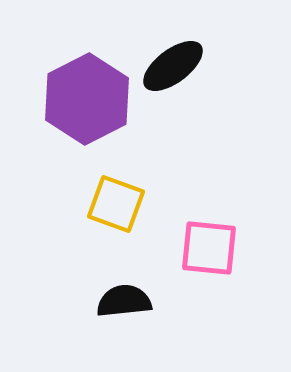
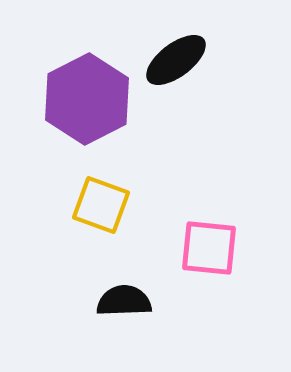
black ellipse: moved 3 px right, 6 px up
yellow square: moved 15 px left, 1 px down
black semicircle: rotated 4 degrees clockwise
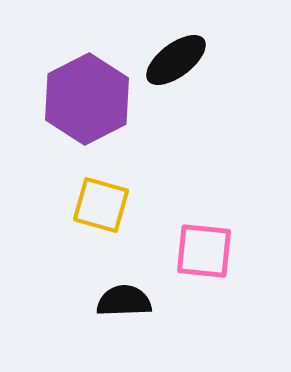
yellow square: rotated 4 degrees counterclockwise
pink square: moved 5 px left, 3 px down
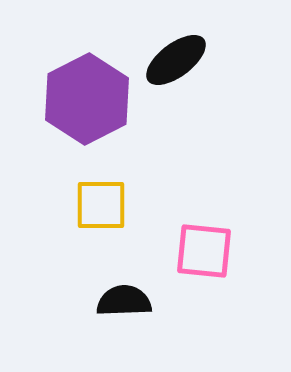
yellow square: rotated 16 degrees counterclockwise
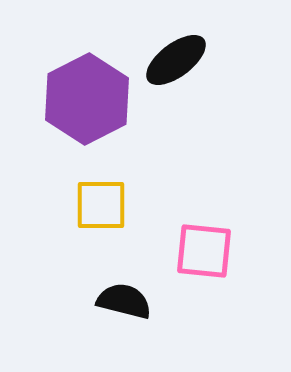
black semicircle: rotated 16 degrees clockwise
